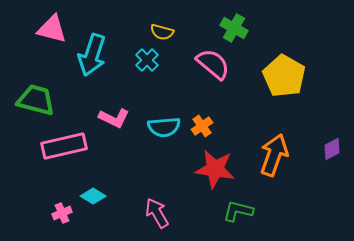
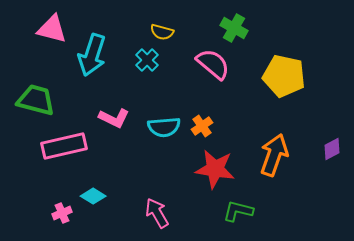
yellow pentagon: rotated 18 degrees counterclockwise
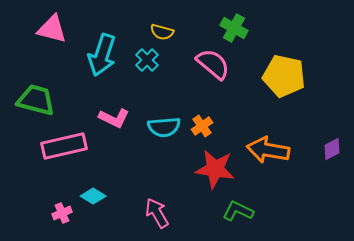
cyan arrow: moved 10 px right
orange arrow: moved 6 px left, 5 px up; rotated 99 degrees counterclockwise
green L-shape: rotated 12 degrees clockwise
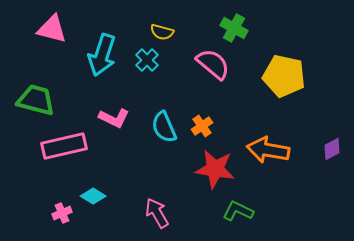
cyan semicircle: rotated 72 degrees clockwise
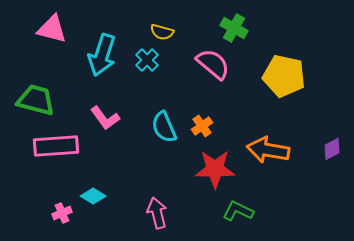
pink L-shape: moved 9 px left; rotated 28 degrees clockwise
pink rectangle: moved 8 px left; rotated 9 degrees clockwise
red star: rotated 9 degrees counterclockwise
pink arrow: rotated 16 degrees clockwise
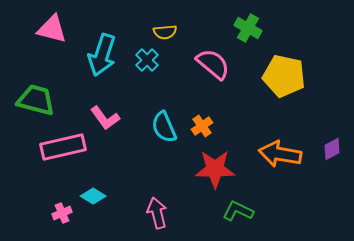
green cross: moved 14 px right
yellow semicircle: moved 3 px right; rotated 20 degrees counterclockwise
pink rectangle: moved 7 px right, 1 px down; rotated 9 degrees counterclockwise
orange arrow: moved 12 px right, 4 px down
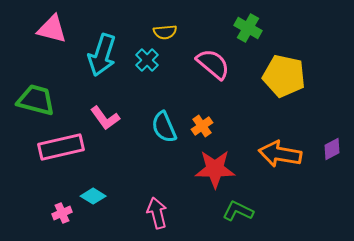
pink rectangle: moved 2 px left
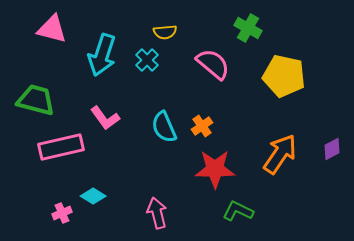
orange arrow: rotated 114 degrees clockwise
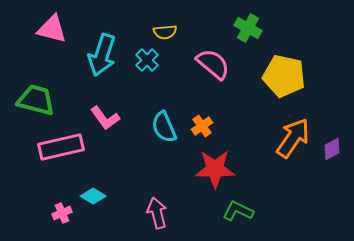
orange arrow: moved 13 px right, 16 px up
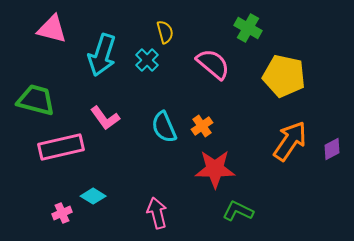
yellow semicircle: rotated 100 degrees counterclockwise
orange arrow: moved 3 px left, 3 px down
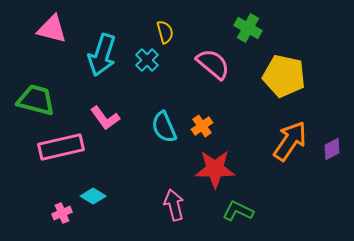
pink arrow: moved 17 px right, 8 px up
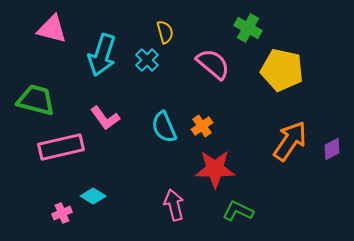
yellow pentagon: moved 2 px left, 6 px up
